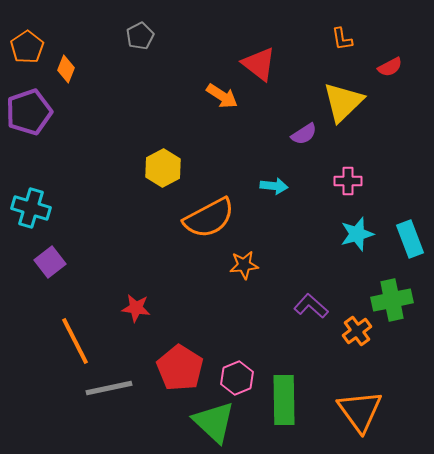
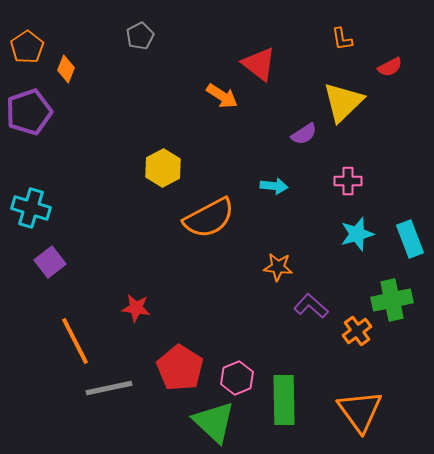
orange star: moved 34 px right, 2 px down; rotated 12 degrees clockwise
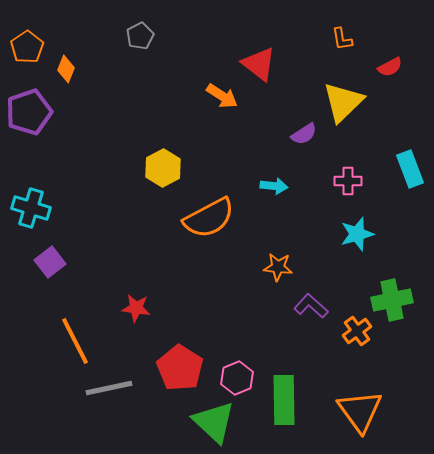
cyan rectangle: moved 70 px up
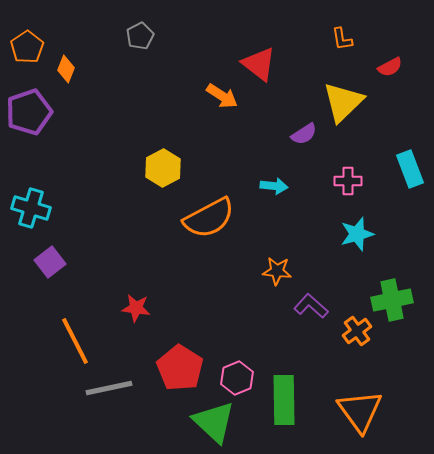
orange star: moved 1 px left, 4 px down
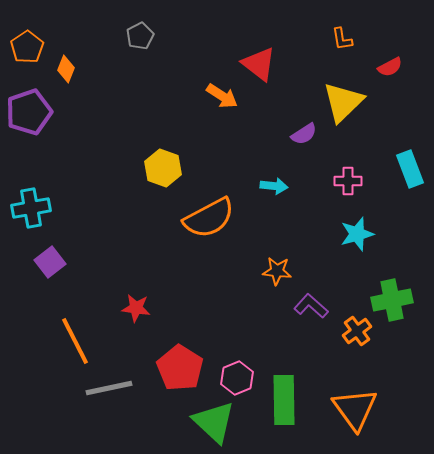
yellow hexagon: rotated 12 degrees counterclockwise
cyan cross: rotated 27 degrees counterclockwise
orange triangle: moved 5 px left, 2 px up
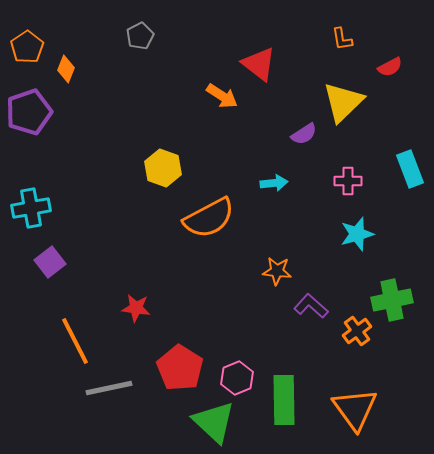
cyan arrow: moved 3 px up; rotated 12 degrees counterclockwise
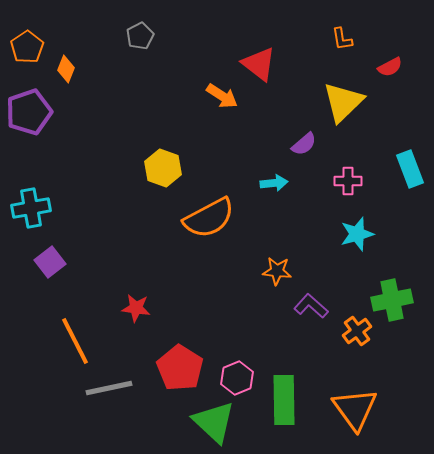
purple semicircle: moved 10 px down; rotated 8 degrees counterclockwise
